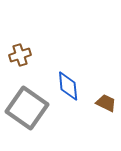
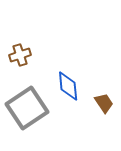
brown trapezoid: moved 2 px left; rotated 30 degrees clockwise
gray square: rotated 21 degrees clockwise
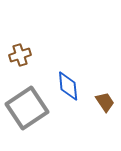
brown trapezoid: moved 1 px right, 1 px up
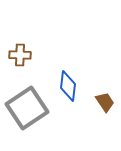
brown cross: rotated 20 degrees clockwise
blue diamond: rotated 12 degrees clockwise
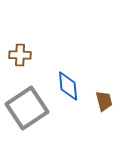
blue diamond: rotated 12 degrees counterclockwise
brown trapezoid: moved 1 px left, 1 px up; rotated 20 degrees clockwise
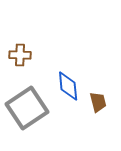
brown trapezoid: moved 6 px left, 1 px down
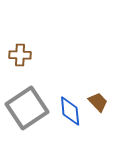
blue diamond: moved 2 px right, 25 px down
brown trapezoid: rotated 30 degrees counterclockwise
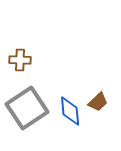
brown cross: moved 5 px down
brown trapezoid: rotated 90 degrees clockwise
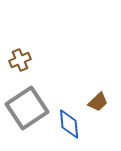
brown cross: rotated 25 degrees counterclockwise
blue diamond: moved 1 px left, 13 px down
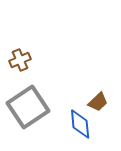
gray square: moved 1 px right, 1 px up
blue diamond: moved 11 px right
